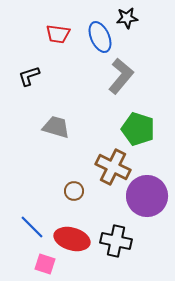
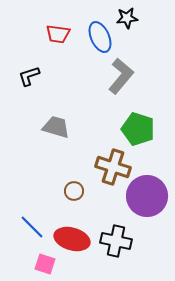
brown cross: rotated 8 degrees counterclockwise
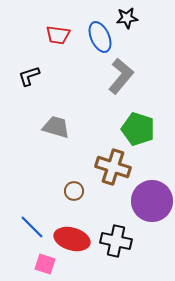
red trapezoid: moved 1 px down
purple circle: moved 5 px right, 5 px down
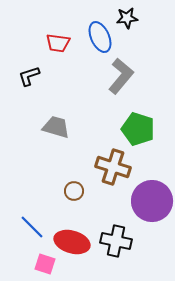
red trapezoid: moved 8 px down
red ellipse: moved 3 px down
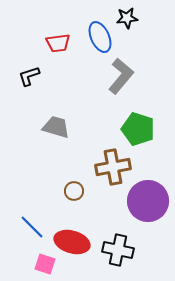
red trapezoid: rotated 15 degrees counterclockwise
brown cross: rotated 28 degrees counterclockwise
purple circle: moved 4 px left
black cross: moved 2 px right, 9 px down
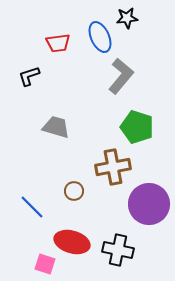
green pentagon: moved 1 px left, 2 px up
purple circle: moved 1 px right, 3 px down
blue line: moved 20 px up
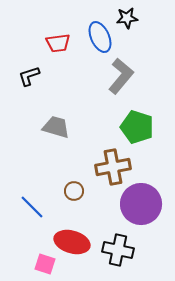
purple circle: moved 8 px left
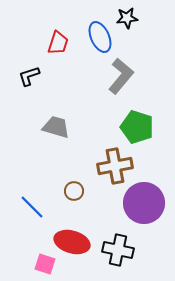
red trapezoid: rotated 65 degrees counterclockwise
brown cross: moved 2 px right, 1 px up
purple circle: moved 3 px right, 1 px up
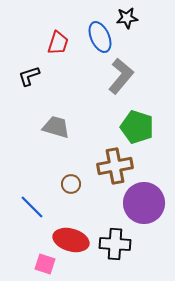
brown circle: moved 3 px left, 7 px up
red ellipse: moved 1 px left, 2 px up
black cross: moved 3 px left, 6 px up; rotated 8 degrees counterclockwise
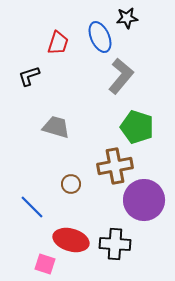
purple circle: moved 3 px up
